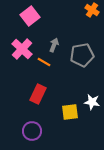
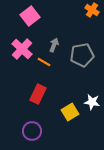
yellow square: rotated 24 degrees counterclockwise
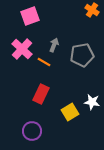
pink square: rotated 18 degrees clockwise
red rectangle: moved 3 px right
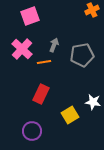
orange cross: rotated 32 degrees clockwise
orange line: rotated 40 degrees counterclockwise
white star: moved 1 px right
yellow square: moved 3 px down
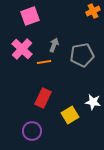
orange cross: moved 1 px right, 1 px down
red rectangle: moved 2 px right, 4 px down
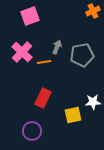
gray arrow: moved 3 px right, 2 px down
pink cross: moved 3 px down
white star: rotated 14 degrees counterclockwise
yellow square: moved 3 px right; rotated 18 degrees clockwise
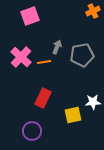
pink cross: moved 1 px left, 5 px down
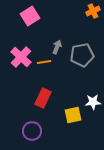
pink square: rotated 12 degrees counterclockwise
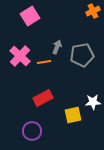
pink cross: moved 1 px left, 1 px up
red rectangle: rotated 36 degrees clockwise
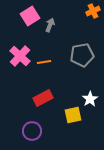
gray arrow: moved 7 px left, 22 px up
white star: moved 3 px left, 3 px up; rotated 28 degrees counterclockwise
